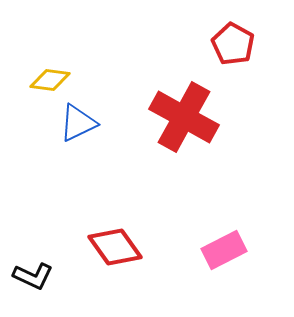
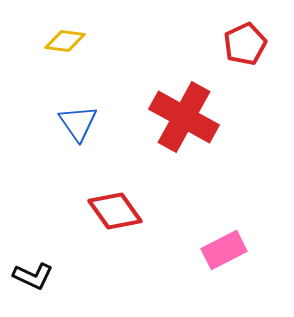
red pentagon: moved 12 px right; rotated 18 degrees clockwise
yellow diamond: moved 15 px right, 39 px up
blue triangle: rotated 39 degrees counterclockwise
red diamond: moved 36 px up
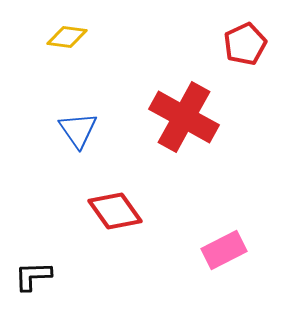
yellow diamond: moved 2 px right, 4 px up
blue triangle: moved 7 px down
black L-shape: rotated 153 degrees clockwise
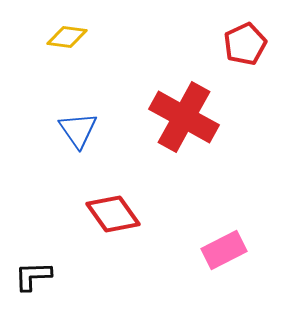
red diamond: moved 2 px left, 3 px down
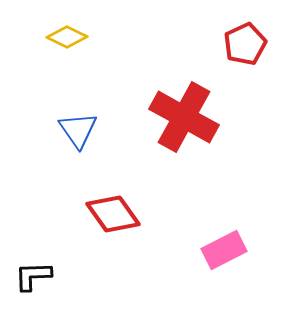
yellow diamond: rotated 18 degrees clockwise
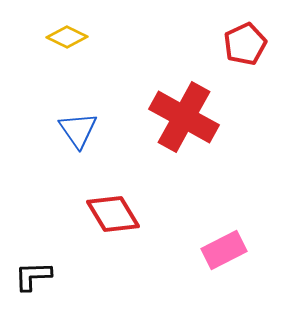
red diamond: rotated 4 degrees clockwise
